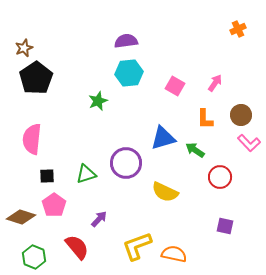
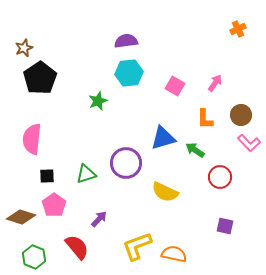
black pentagon: moved 4 px right
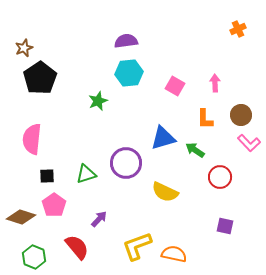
pink arrow: rotated 36 degrees counterclockwise
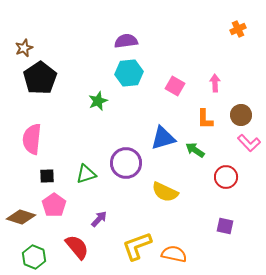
red circle: moved 6 px right
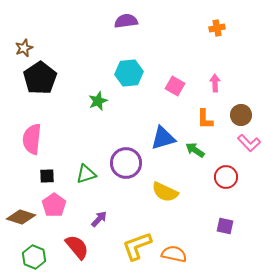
orange cross: moved 21 px left, 1 px up; rotated 14 degrees clockwise
purple semicircle: moved 20 px up
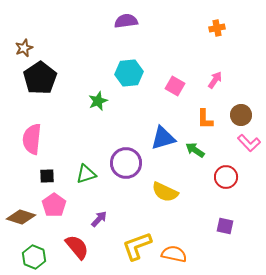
pink arrow: moved 3 px up; rotated 36 degrees clockwise
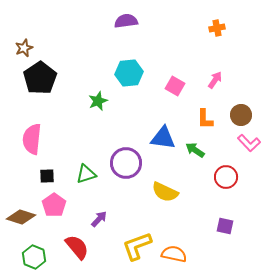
blue triangle: rotated 24 degrees clockwise
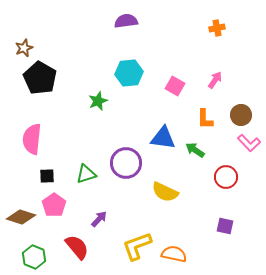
black pentagon: rotated 8 degrees counterclockwise
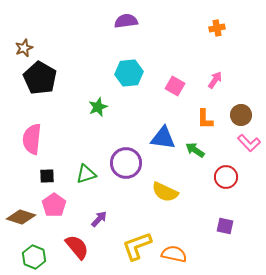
green star: moved 6 px down
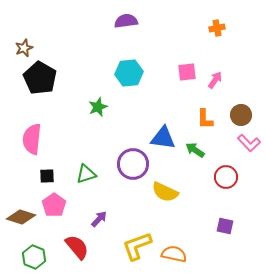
pink square: moved 12 px right, 14 px up; rotated 36 degrees counterclockwise
purple circle: moved 7 px right, 1 px down
